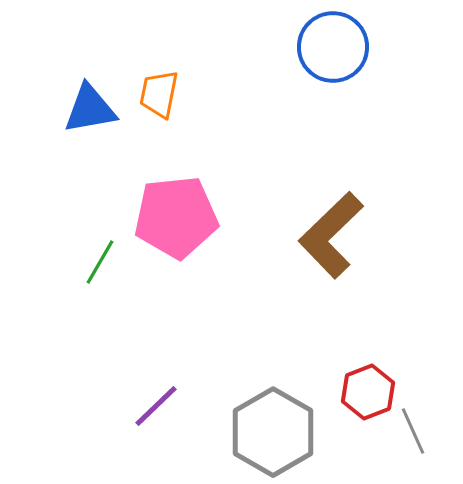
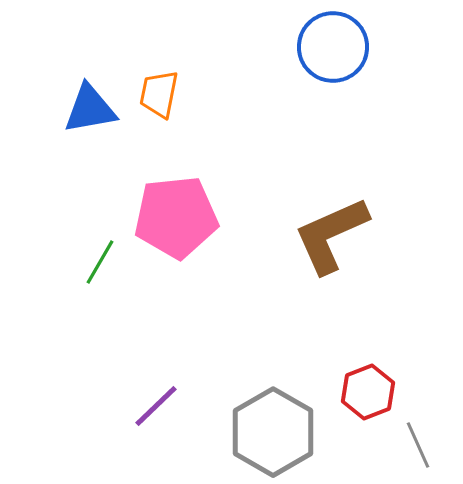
brown L-shape: rotated 20 degrees clockwise
gray line: moved 5 px right, 14 px down
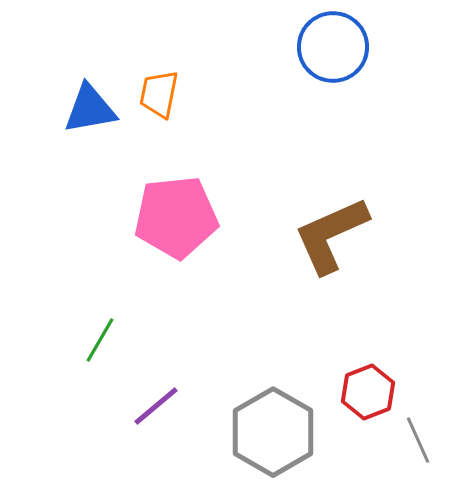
green line: moved 78 px down
purple line: rotated 4 degrees clockwise
gray line: moved 5 px up
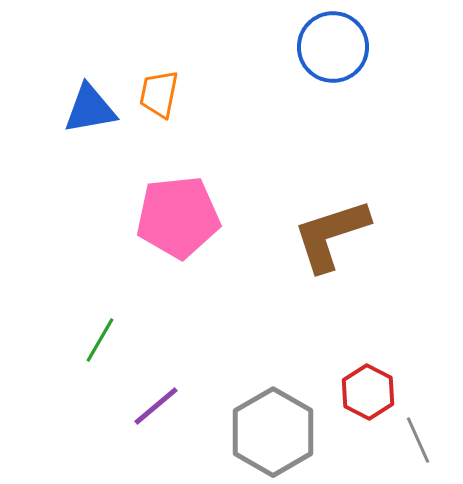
pink pentagon: moved 2 px right
brown L-shape: rotated 6 degrees clockwise
red hexagon: rotated 12 degrees counterclockwise
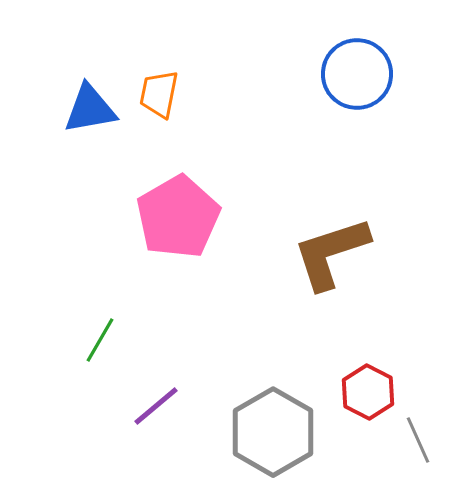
blue circle: moved 24 px right, 27 px down
pink pentagon: rotated 24 degrees counterclockwise
brown L-shape: moved 18 px down
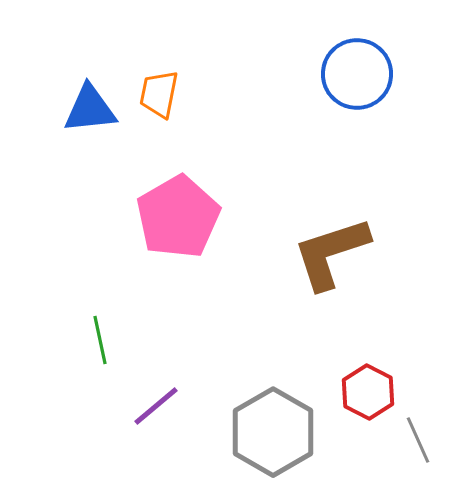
blue triangle: rotated 4 degrees clockwise
green line: rotated 42 degrees counterclockwise
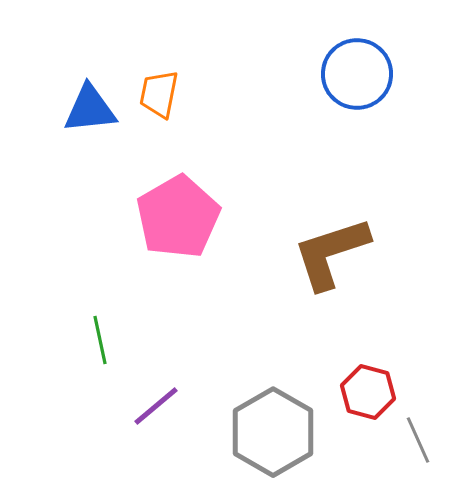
red hexagon: rotated 12 degrees counterclockwise
